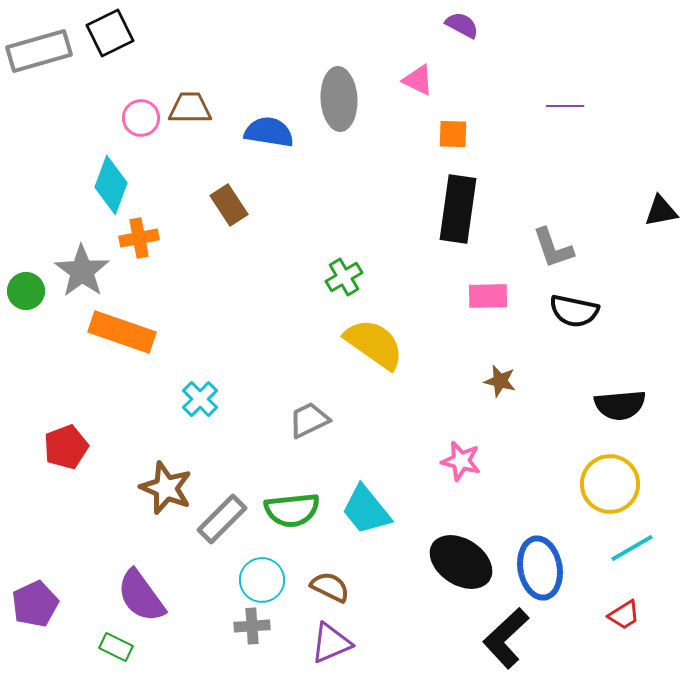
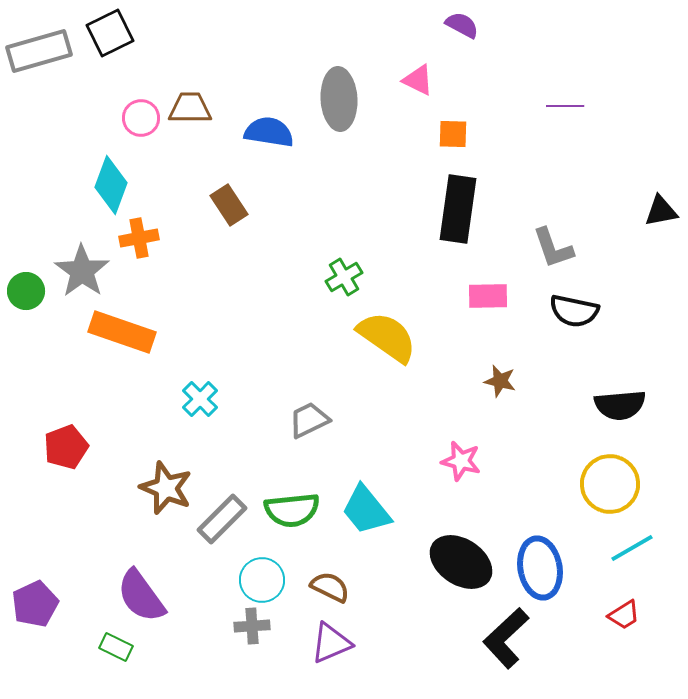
yellow semicircle at (374, 344): moved 13 px right, 7 px up
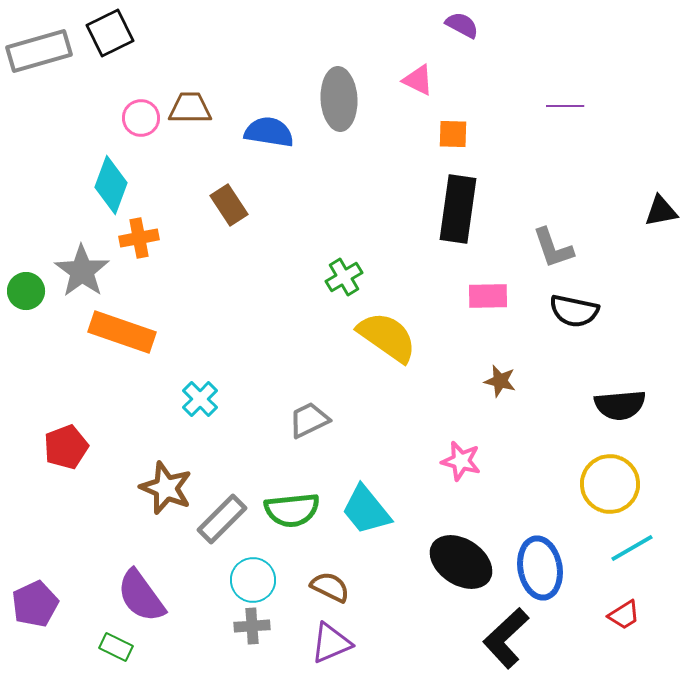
cyan circle at (262, 580): moved 9 px left
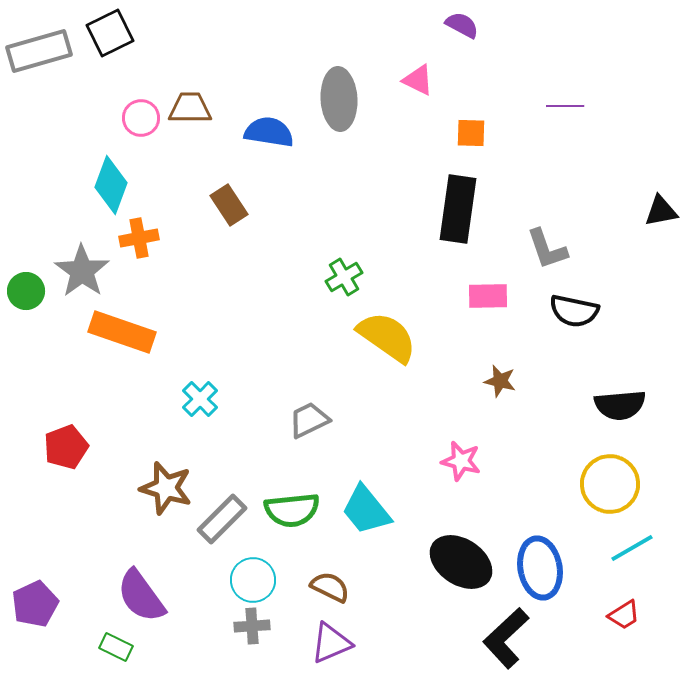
orange square at (453, 134): moved 18 px right, 1 px up
gray L-shape at (553, 248): moved 6 px left, 1 px down
brown star at (166, 488): rotated 6 degrees counterclockwise
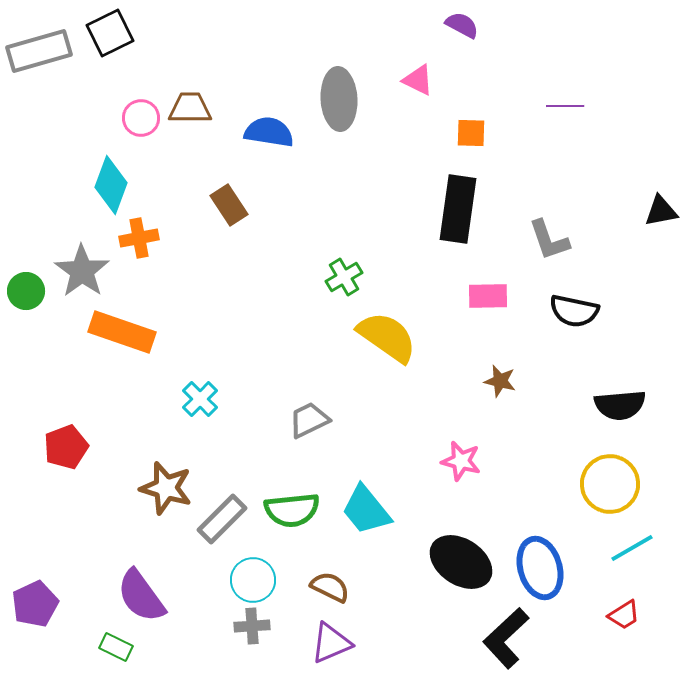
gray L-shape at (547, 249): moved 2 px right, 9 px up
blue ellipse at (540, 568): rotated 6 degrees counterclockwise
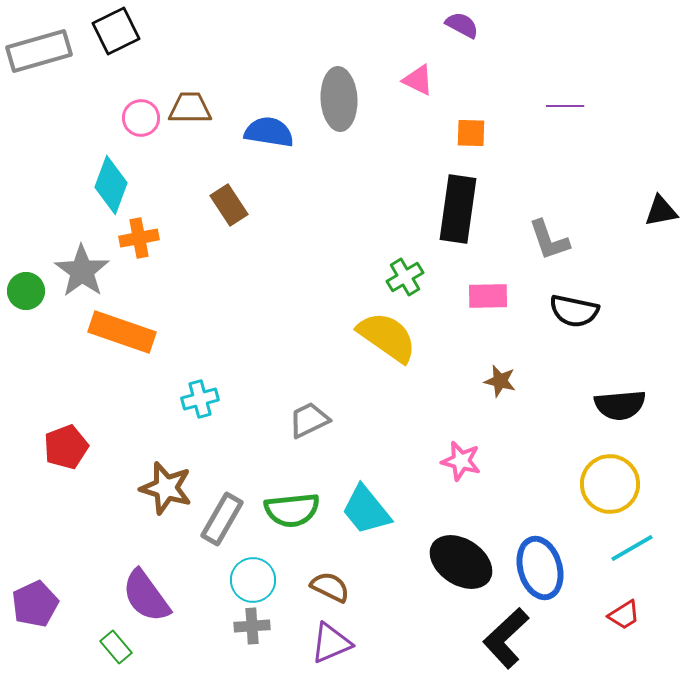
black square at (110, 33): moved 6 px right, 2 px up
green cross at (344, 277): moved 61 px right
cyan cross at (200, 399): rotated 30 degrees clockwise
gray rectangle at (222, 519): rotated 15 degrees counterclockwise
purple semicircle at (141, 596): moved 5 px right
green rectangle at (116, 647): rotated 24 degrees clockwise
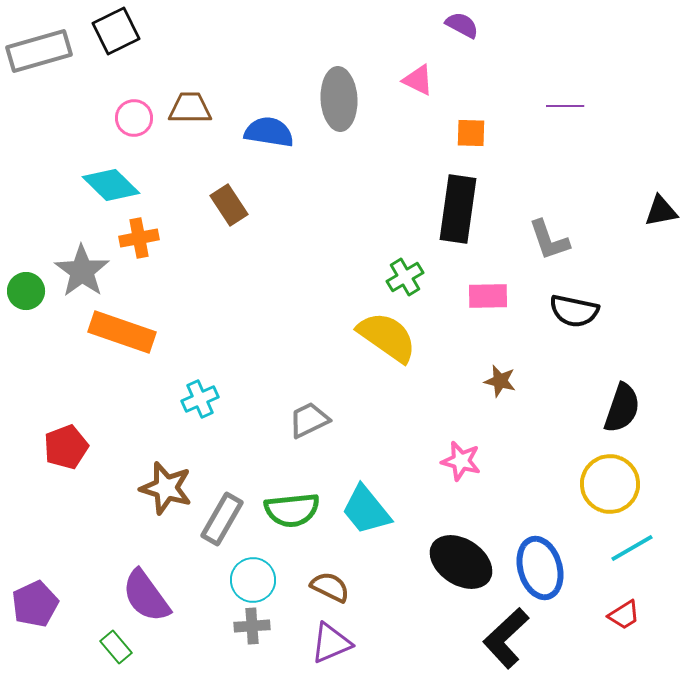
pink circle at (141, 118): moved 7 px left
cyan diamond at (111, 185): rotated 66 degrees counterclockwise
cyan cross at (200, 399): rotated 9 degrees counterclockwise
black semicircle at (620, 405): moved 2 px right, 3 px down; rotated 66 degrees counterclockwise
